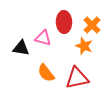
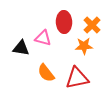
orange star: rotated 24 degrees counterclockwise
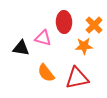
orange cross: moved 2 px right
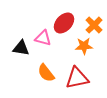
red ellipse: moved 1 px down; rotated 45 degrees clockwise
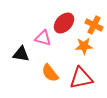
orange cross: rotated 18 degrees counterclockwise
black triangle: moved 6 px down
orange semicircle: moved 4 px right
red triangle: moved 4 px right
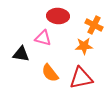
red ellipse: moved 6 px left, 7 px up; rotated 50 degrees clockwise
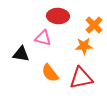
orange cross: rotated 18 degrees clockwise
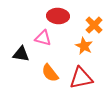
orange star: rotated 30 degrees clockwise
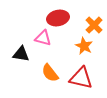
red ellipse: moved 2 px down; rotated 15 degrees counterclockwise
red triangle: rotated 25 degrees clockwise
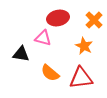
orange cross: moved 5 px up
orange semicircle: rotated 12 degrees counterclockwise
red triangle: rotated 20 degrees counterclockwise
